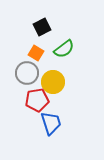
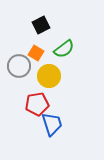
black square: moved 1 px left, 2 px up
gray circle: moved 8 px left, 7 px up
yellow circle: moved 4 px left, 6 px up
red pentagon: moved 4 px down
blue trapezoid: moved 1 px right, 1 px down
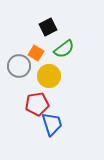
black square: moved 7 px right, 2 px down
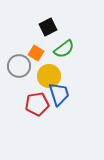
blue trapezoid: moved 7 px right, 30 px up
